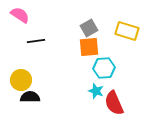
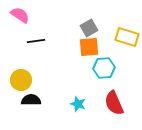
yellow rectangle: moved 6 px down
cyan star: moved 18 px left, 13 px down
black semicircle: moved 1 px right, 3 px down
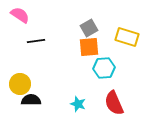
yellow circle: moved 1 px left, 4 px down
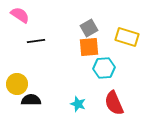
yellow circle: moved 3 px left
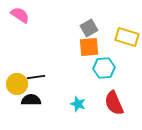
black line: moved 36 px down
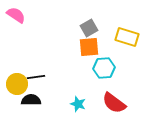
pink semicircle: moved 4 px left
red semicircle: rotated 30 degrees counterclockwise
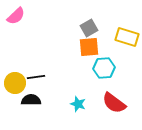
pink semicircle: moved 1 px down; rotated 102 degrees clockwise
yellow circle: moved 2 px left, 1 px up
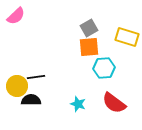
yellow circle: moved 2 px right, 3 px down
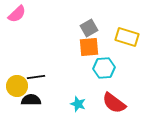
pink semicircle: moved 1 px right, 2 px up
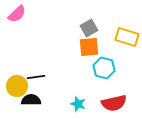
cyan hexagon: rotated 20 degrees clockwise
red semicircle: rotated 50 degrees counterclockwise
